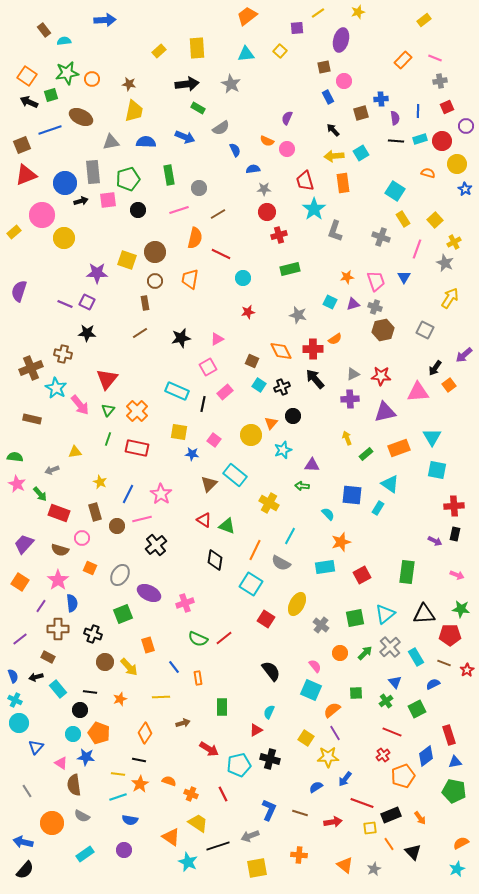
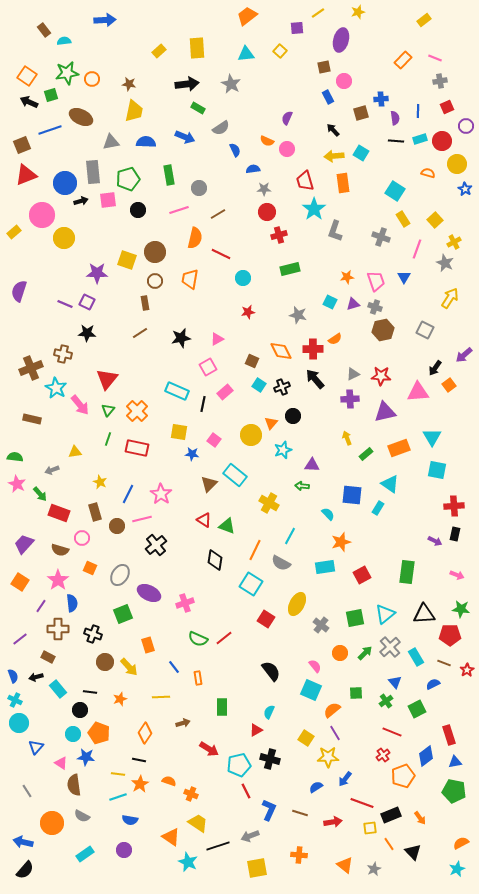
cyan square at (361, 153): rotated 28 degrees counterclockwise
red line at (223, 794): moved 23 px right, 3 px up
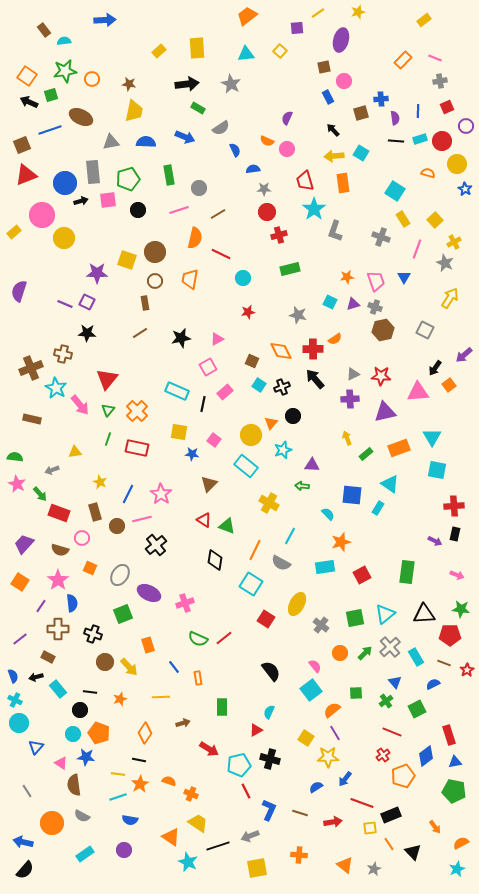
green star at (67, 73): moved 2 px left, 2 px up
cyan rectangle at (235, 475): moved 11 px right, 9 px up
cyan square at (311, 690): rotated 30 degrees clockwise
orange arrow at (420, 818): moved 15 px right, 9 px down
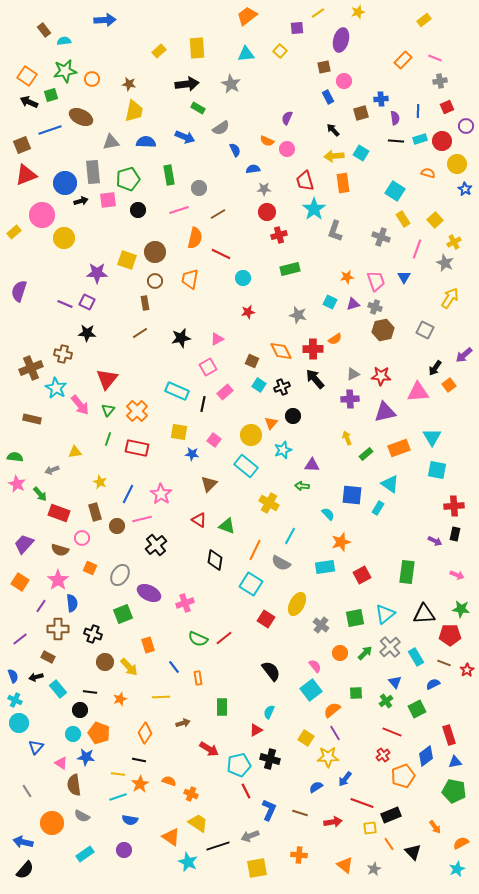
red triangle at (204, 520): moved 5 px left
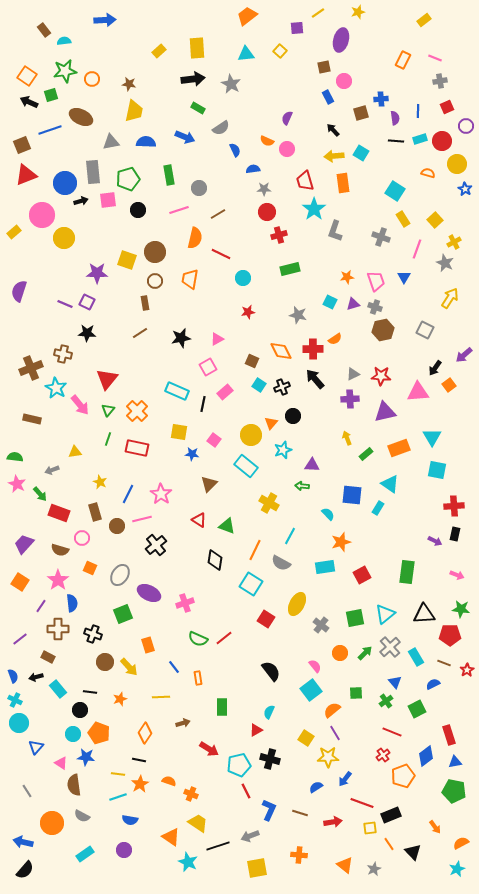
orange rectangle at (403, 60): rotated 18 degrees counterclockwise
black arrow at (187, 84): moved 6 px right, 5 px up
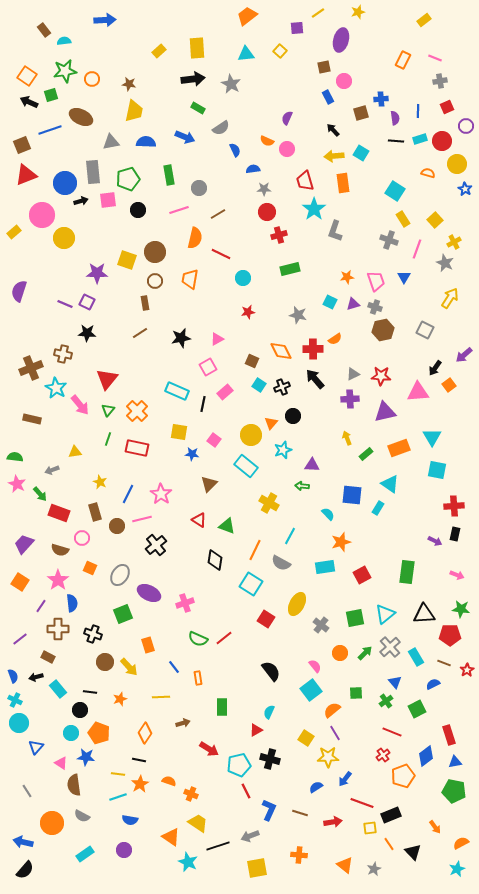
gray cross at (381, 237): moved 8 px right, 3 px down
cyan circle at (73, 734): moved 2 px left, 1 px up
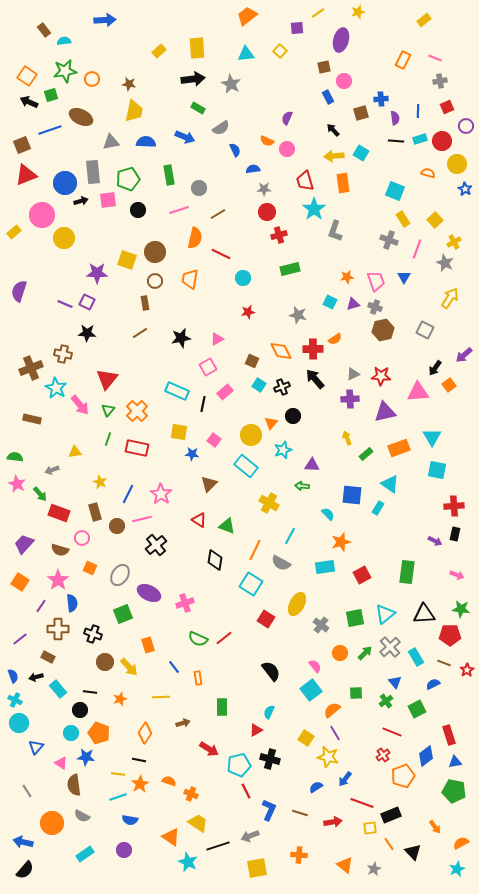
cyan square at (395, 191): rotated 12 degrees counterclockwise
yellow star at (328, 757): rotated 15 degrees clockwise
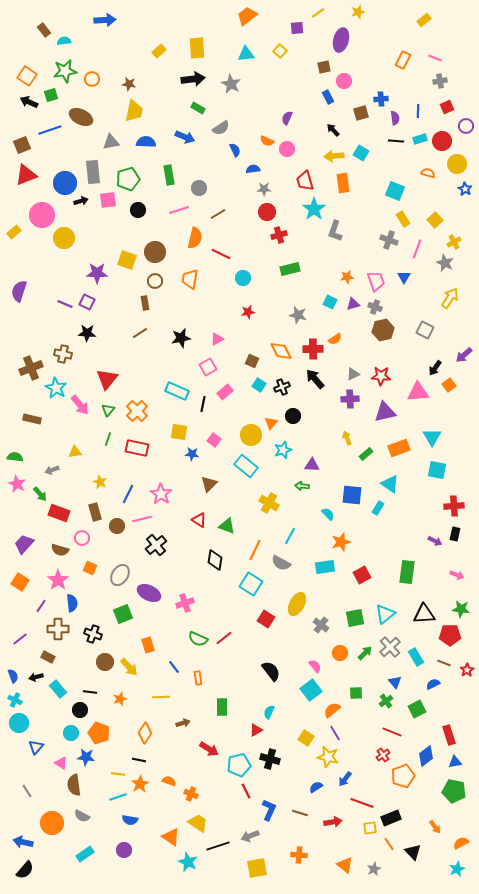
black rectangle at (391, 815): moved 3 px down
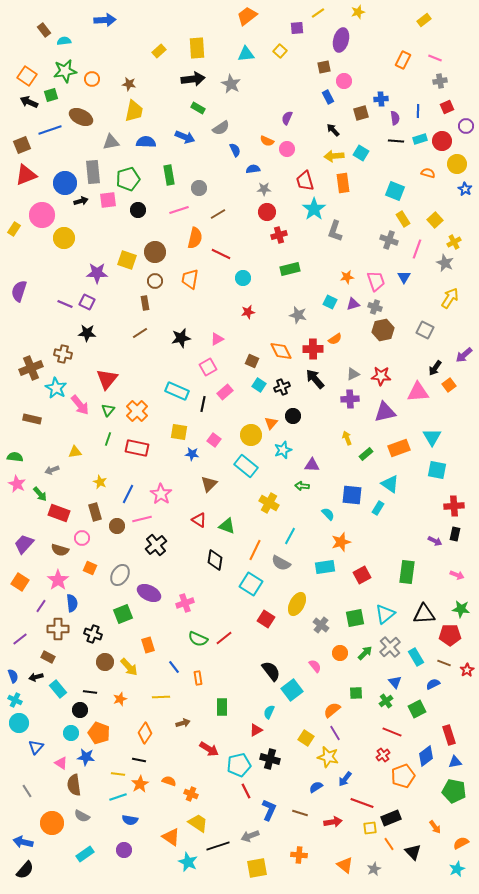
yellow rectangle at (14, 232): moved 3 px up; rotated 16 degrees counterclockwise
cyan square at (311, 690): moved 19 px left
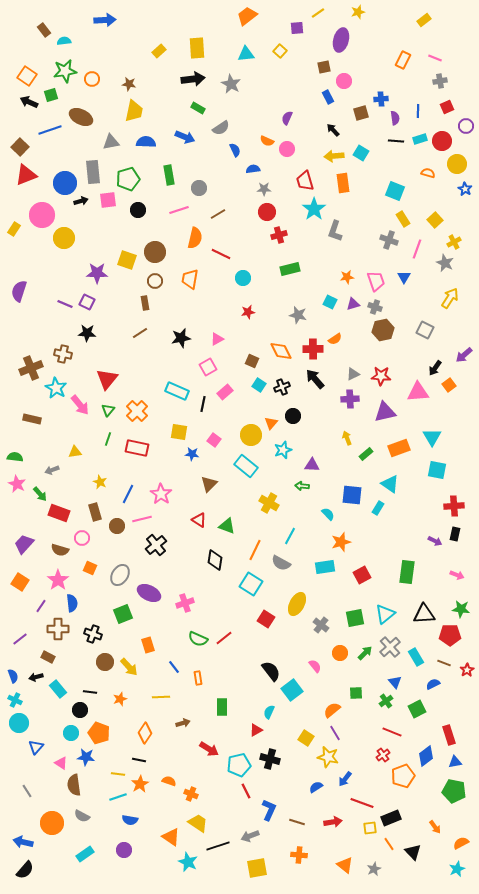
brown square at (22, 145): moved 2 px left, 2 px down; rotated 24 degrees counterclockwise
brown line at (300, 813): moved 3 px left, 9 px down
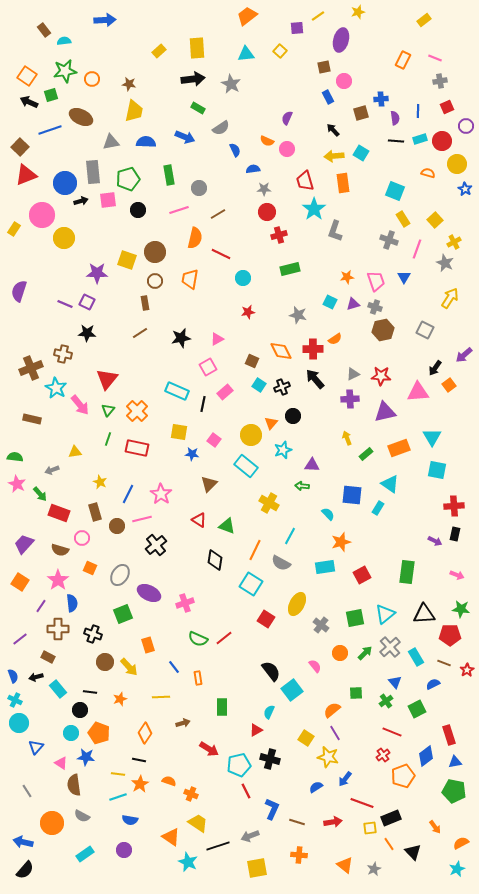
yellow line at (318, 13): moved 3 px down
blue L-shape at (269, 810): moved 3 px right, 1 px up
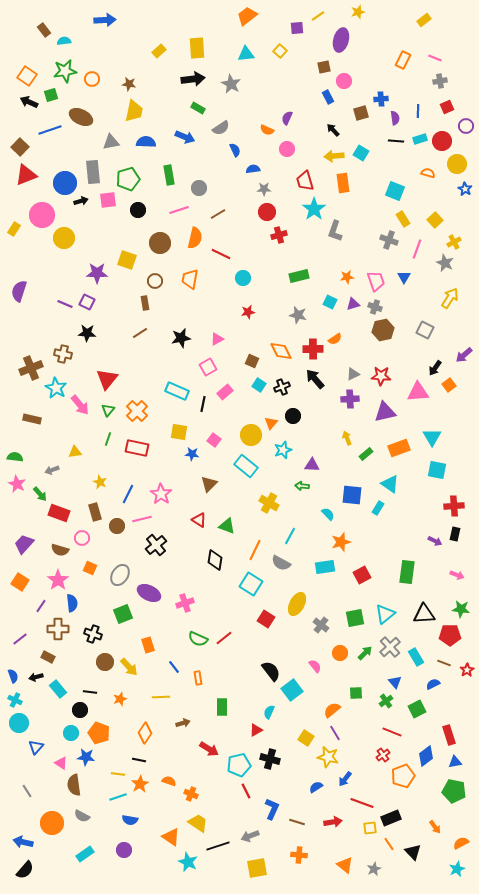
orange semicircle at (267, 141): moved 11 px up
brown circle at (155, 252): moved 5 px right, 9 px up
green rectangle at (290, 269): moved 9 px right, 7 px down
